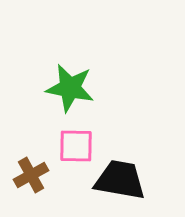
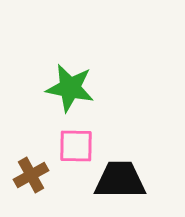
black trapezoid: rotated 10 degrees counterclockwise
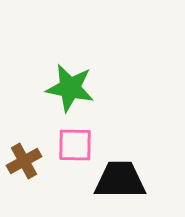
pink square: moved 1 px left, 1 px up
brown cross: moved 7 px left, 14 px up
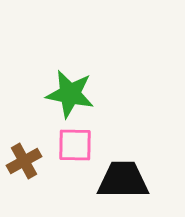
green star: moved 6 px down
black trapezoid: moved 3 px right
